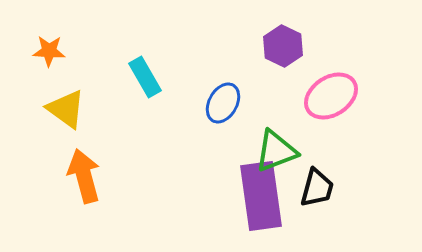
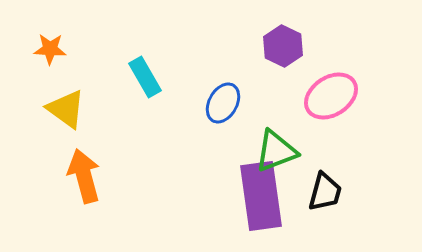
orange star: moved 1 px right, 2 px up
black trapezoid: moved 8 px right, 4 px down
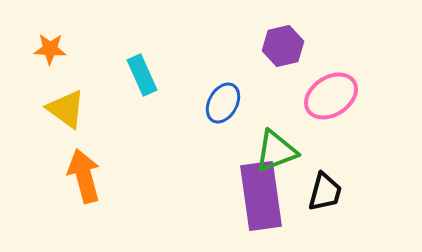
purple hexagon: rotated 21 degrees clockwise
cyan rectangle: moved 3 px left, 2 px up; rotated 6 degrees clockwise
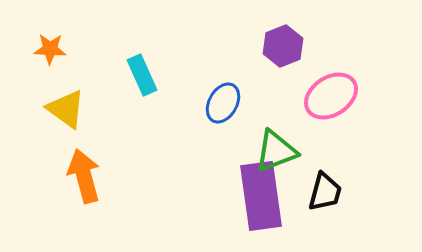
purple hexagon: rotated 9 degrees counterclockwise
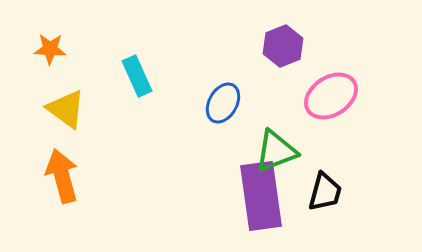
cyan rectangle: moved 5 px left, 1 px down
orange arrow: moved 22 px left
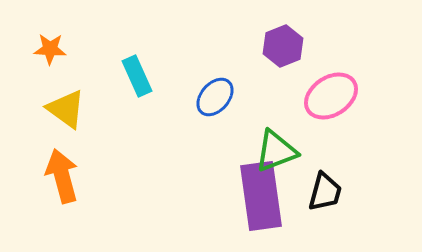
blue ellipse: moved 8 px left, 6 px up; rotated 12 degrees clockwise
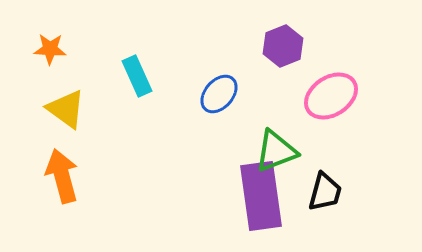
blue ellipse: moved 4 px right, 3 px up
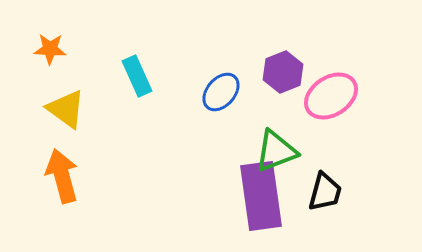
purple hexagon: moved 26 px down
blue ellipse: moved 2 px right, 2 px up
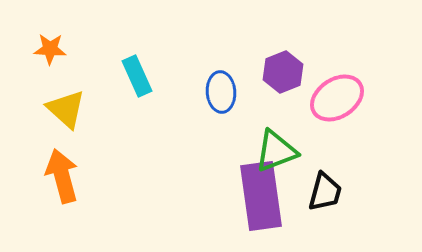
blue ellipse: rotated 45 degrees counterclockwise
pink ellipse: moved 6 px right, 2 px down
yellow triangle: rotated 6 degrees clockwise
